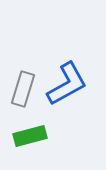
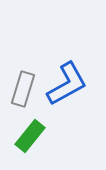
green rectangle: rotated 36 degrees counterclockwise
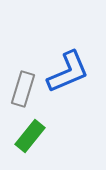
blue L-shape: moved 1 px right, 12 px up; rotated 6 degrees clockwise
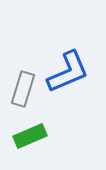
green rectangle: rotated 28 degrees clockwise
